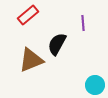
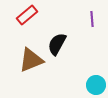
red rectangle: moved 1 px left
purple line: moved 9 px right, 4 px up
cyan circle: moved 1 px right
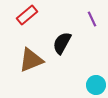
purple line: rotated 21 degrees counterclockwise
black semicircle: moved 5 px right, 1 px up
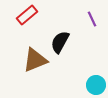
black semicircle: moved 2 px left, 1 px up
brown triangle: moved 4 px right
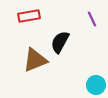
red rectangle: moved 2 px right, 1 px down; rotated 30 degrees clockwise
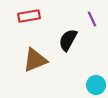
black semicircle: moved 8 px right, 2 px up
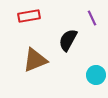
purple line: moved 1 px up
cyan circle: moved 10 px up
